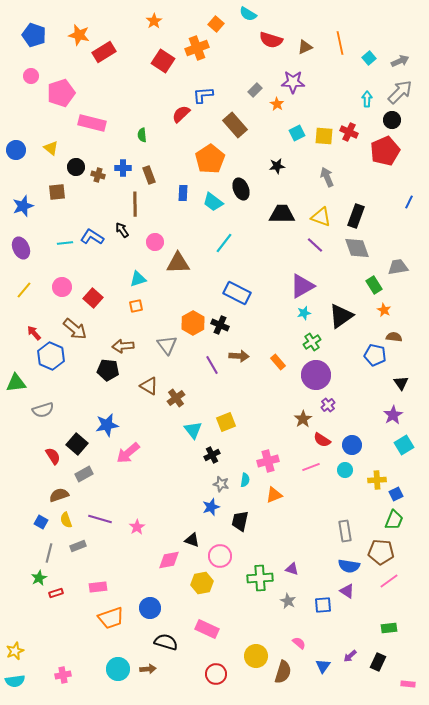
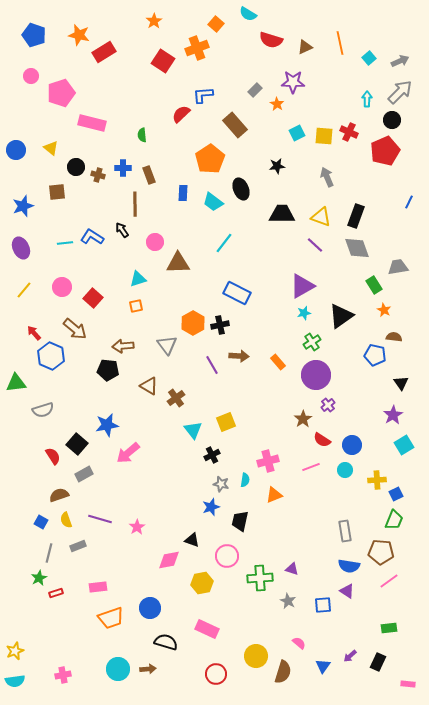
black cross at (220, 325): rotated 36 degrees counterclockwise
pink circle at (220, 556): moved 7 px right
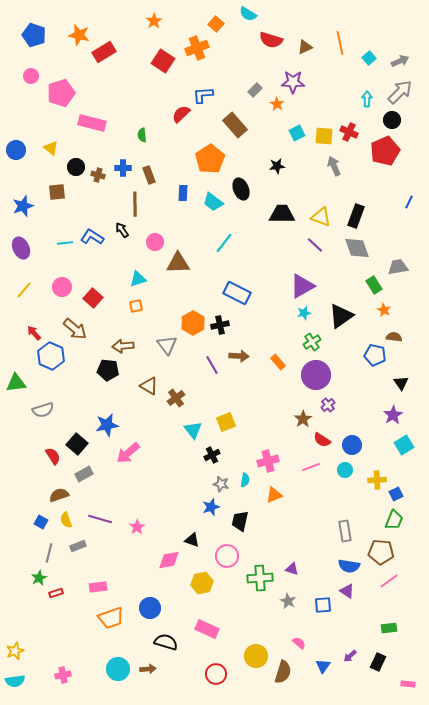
gray arrow at (327, 177): moved 7 px right, 11 px up
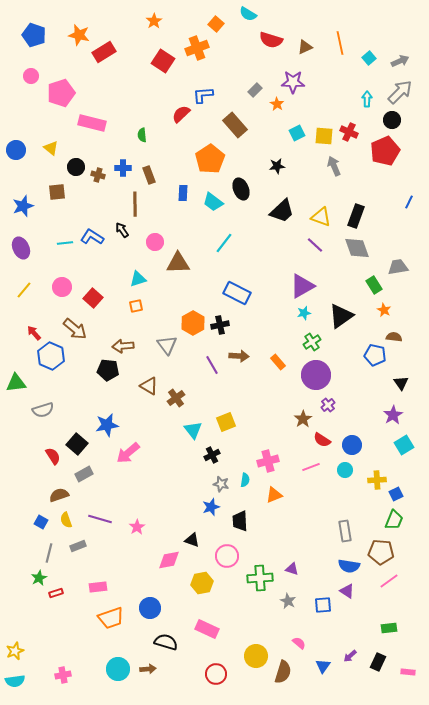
black trapezoid at (282, 214): moved 3 px up; rotated 136 degrees clockwise
black trapezoid at (240, 521): rotated 15 degrees counterclockwise
pink rectangle at (408, 684): moved 12 px up
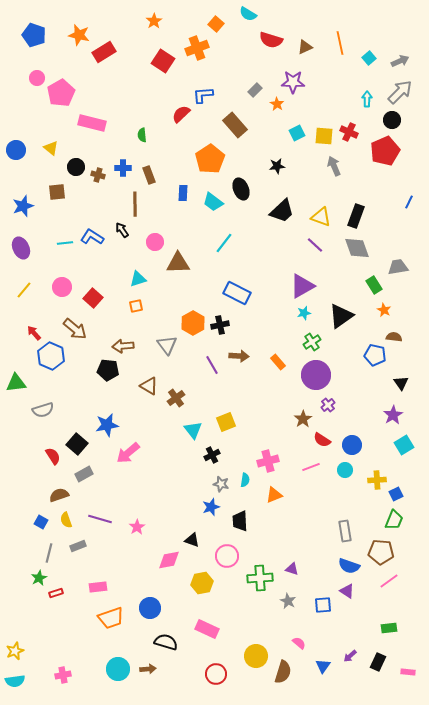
pink circle at (31, 76): moved 6 px right, 2 px down
pink pentagon at (61, 93): rotated 12 degrees counterclockwise
blue semicircle at (349, 566): rotated 10 degrees clockwise
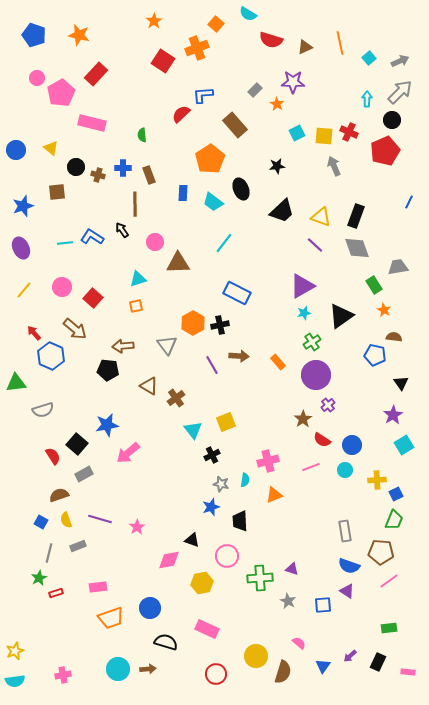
red rectangle at (104, 52): moved 8 px left, 22 px down; rotated 15 degrees counterclockwise
